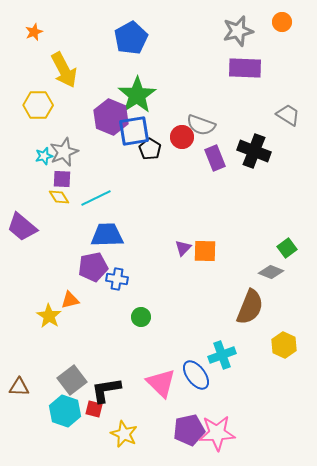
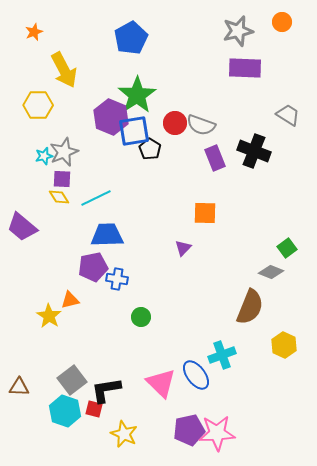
red circle at (182, 137): moved 7 px left, 14 px up
orange square at (205, 251): moved 38 px up
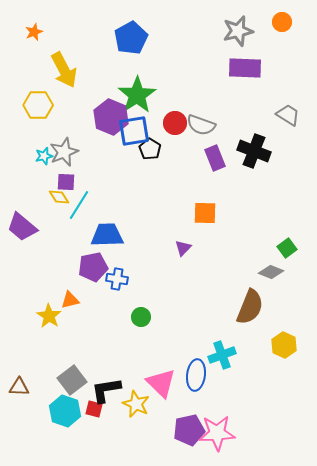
purple square at (62, 179): moved 4 px right, 3 px down
cyan line at (96, 198): moved 17 px left, 7 px down; rotated 32 degrees counterclockwise
blue ellipse at (196, 375): rotated 44 degrees clockwise
yellow star at (124, 434): moved 12 px right, 30 px up
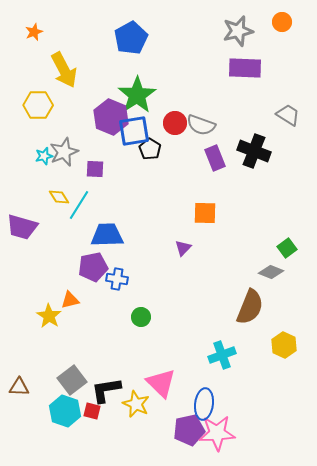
purple square at (66, 182): moved 29 px right, 13 px up
purple trapezoid at (22, 227): rotated 24 degrees counterclockwise
blue ellipse at (196, 375): moved 8 px right, 29 px down
red square at (94, 409): moved 2 px left, 2 px down
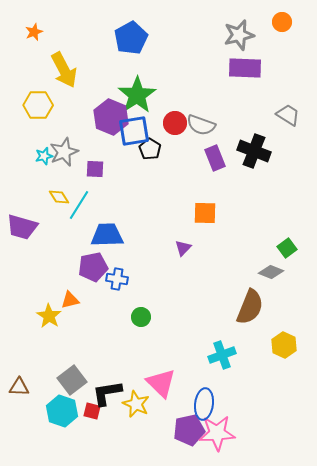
gray star at (238, 31): moved 1 px right, 4 px down
black L-shape at (106, 390): moved 1 px right, 3 px down
cyan hexagon at (65, 411): moved 3 px left
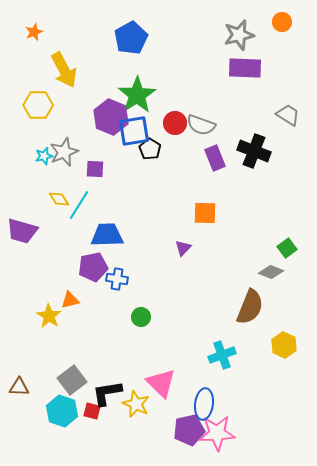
yellow diamond at (59, 197): moved 2 px down
purple trapezoid at (22, 227): moved 4 px down
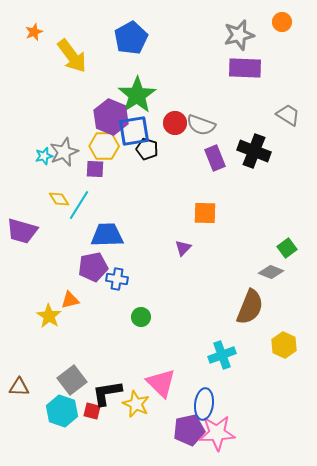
yellow arrow at (64, 70): moved 8 px right, 14 px up; rotated 9 degrees counterclockwise
yellow hexagon at (38, 105): moved 66 px right, 41 px down
black pentagon at (150, 149): moved 3 px left; rotated 15 degrees counterclockwise
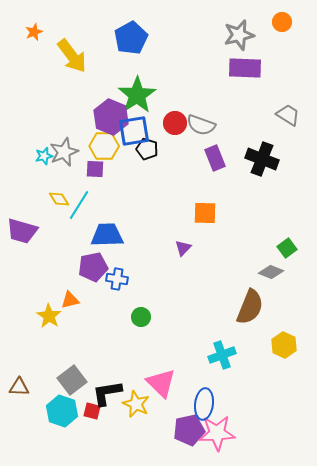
black cross at (254, 151): moved 8 px right, 8 px down
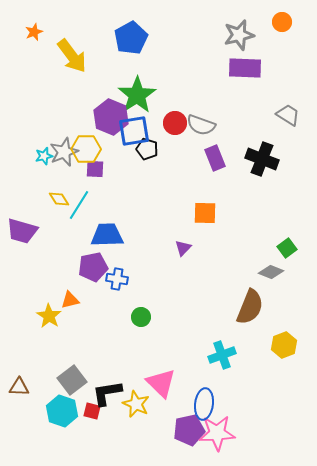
yellow hexagon at (104, 146): moved 18 px left, 3 px down
yellow hexagon at (284, 345): rotated 15 degrees clockwise
